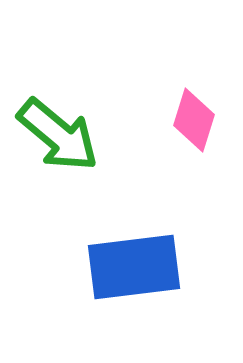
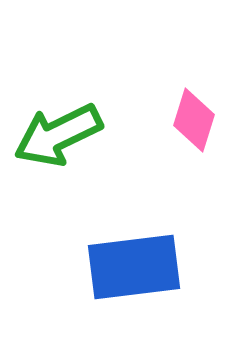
green arrow: rotated 114 degrees clockwise
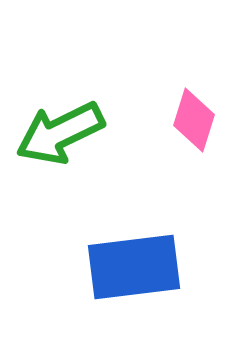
green arrow: moved 2 px right, 2 px up
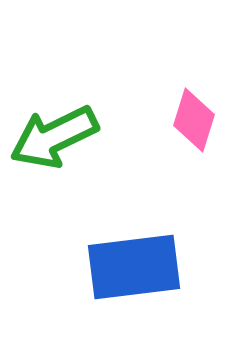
green arrow: moved 6 px left, 4 px down
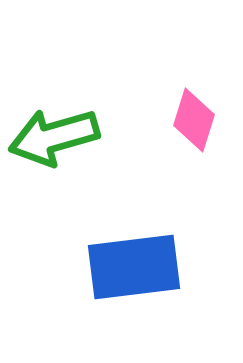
green arrow: rotated 10 degrees clockwise
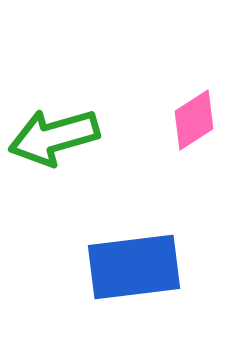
pink diamond: rotated 40 degrees clockwise
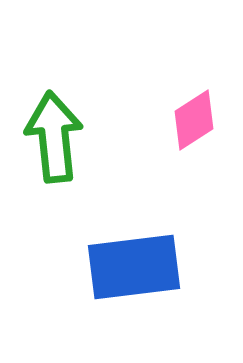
green arrow: rotated 100 degrees clockwise
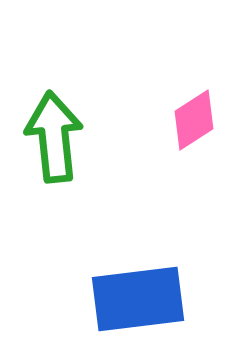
blue rectangle: moved 4 px right, 32 px down
